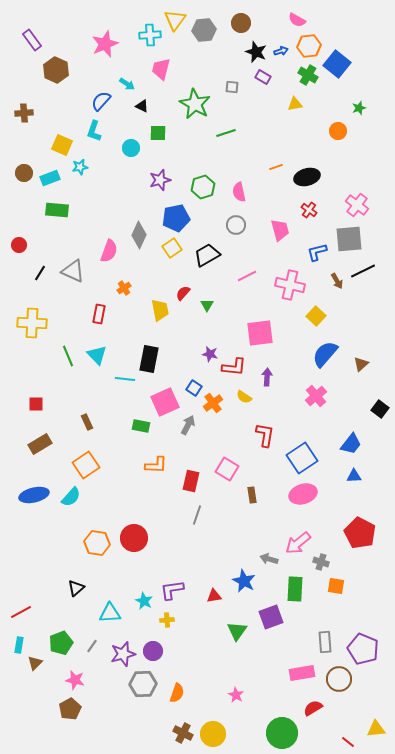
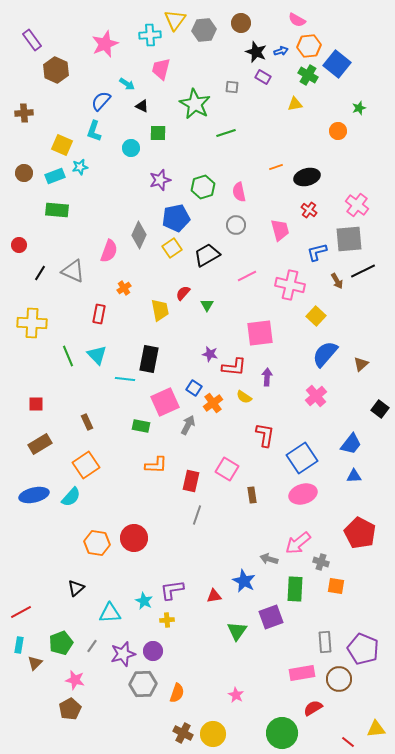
cyan rectangle at (50, 178): moved 5 px right, 2 px up
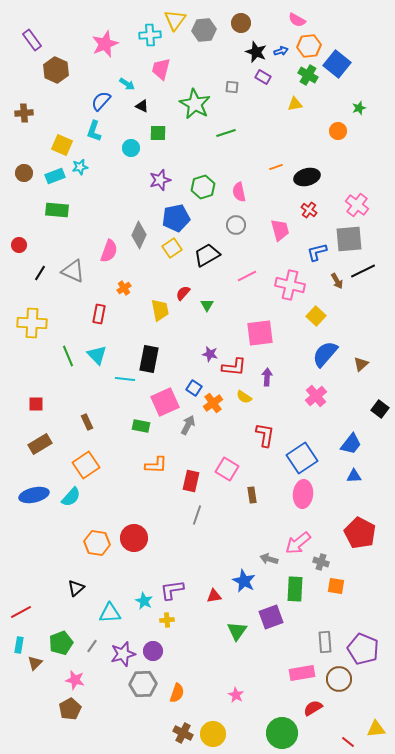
pink ellipse at (303, 494): rotated 68 degrees counterclockwise
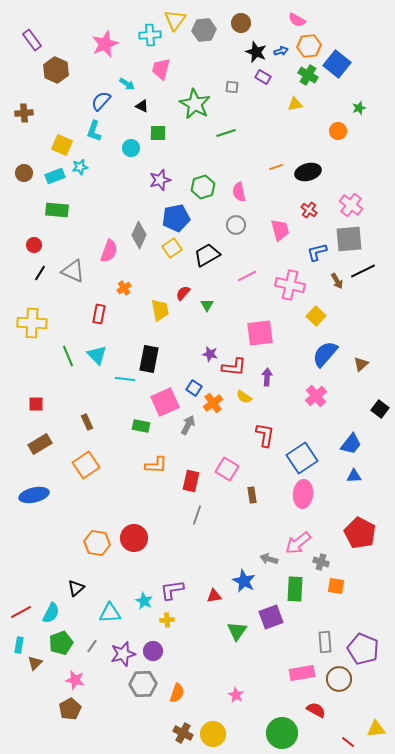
black ellipse at (307, 177): moved 1 px right, 5 px up
pink cross at (357, 205): moved 6 px left
red circle at (19, 245): moved 15 px right
cyan semicircle at (71, 497): moved 20 px left, 116 px down; rotated 15 degrees counterclockwise
red semicircle at (313, 708): moved 3 px right, 2 px down; rotated 60 degrees clockwise
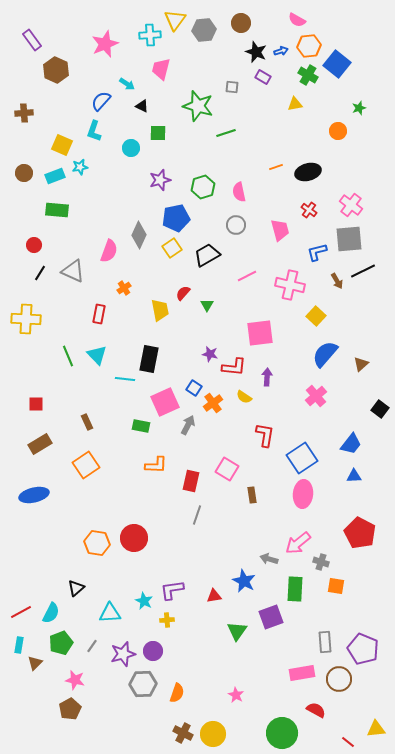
green star at (195, 104): moved 3 px right, 2 px down; rotated 12 degrees counterclockwise
yellow cross at (32, 323): moved 6 px left, 4 px up
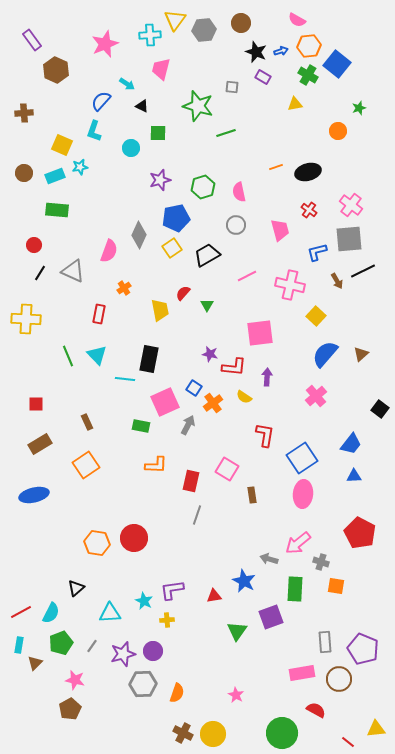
brown triangle at (361, 364): moved 10 px up
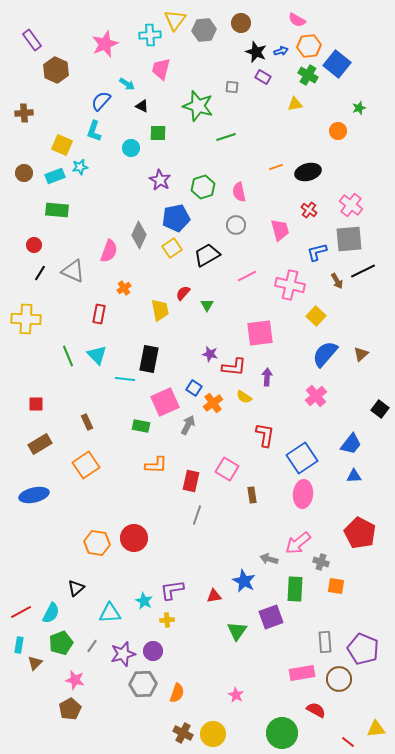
green line at (226, 133): moved 4 px down
purple star at (160, 180): rotated 25 degrees counterclockwise
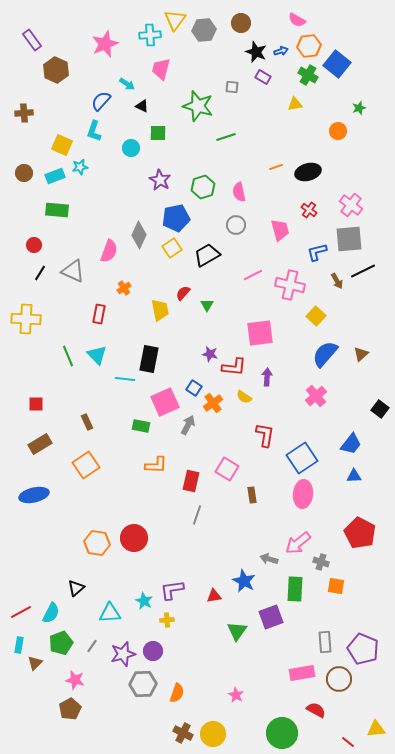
pink line at (247, 276): moved 6 px right, 1 px up
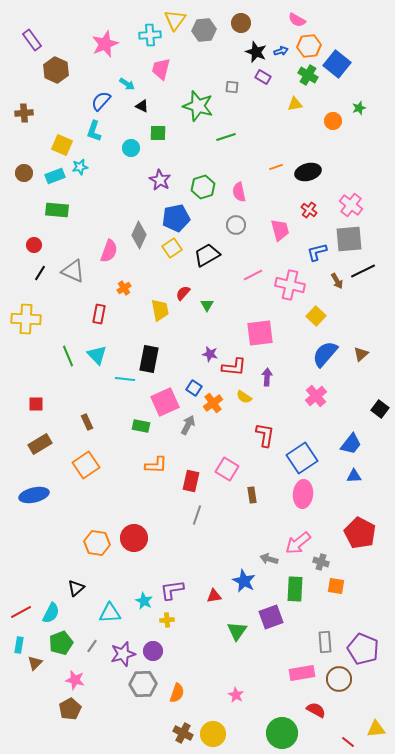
orange circle at (338, 131): moved 5 px left, 10 px up
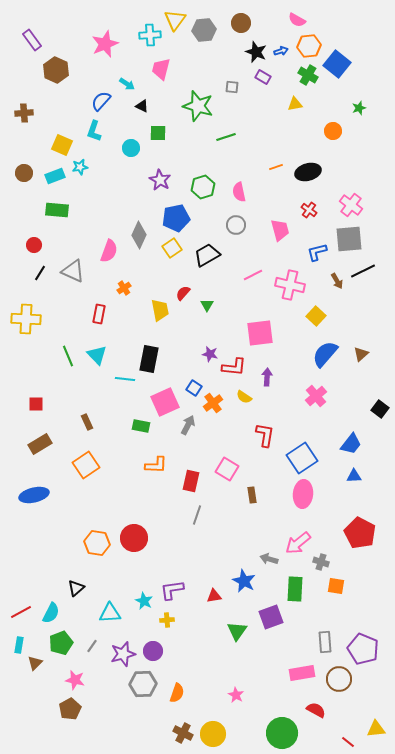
orange circle at (333, 121): moved 10 px down
